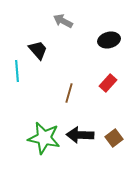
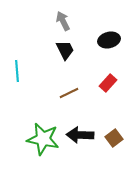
gray arrow: rotated 36 degrees clockwise
black trapezoid: moved 27 px right; rotated 15 degrees clockwise
brown line: rotated 48 degrees clockwise
green star: moved 1 px left, 1 px down
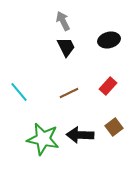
black trapezoid: moved 1 px right, 3 px up
cyan line: moved 2 px right, 21 px down; rotated 35 degrees counterclockwise
red rectangle: moved 3 px down
brown square: moved 11 px up
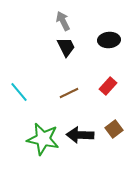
black ellipse: rotated 10 degrees clockwise
brown square: moved 2 px down
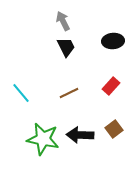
black ellipse: moved 4 px right, 1 px down
red rectangle: moved 3 px right
cyan line: moved 2 px right, 1 px down
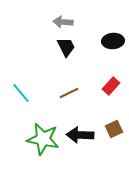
gray arrow: moved 1 px down; rotated 60 degrees counterclockwise
brown square: rotated 12 degrees clockwise
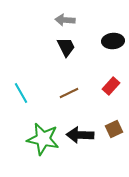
gray arrow: moved 2 px right, 2 px up
cyan line: rotated 10 degrees clockwise
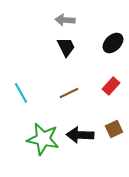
black ellipse: moved 2 px down; rotated 40 degrees counterclockwise
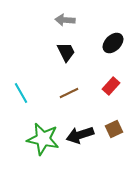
black trapezoid: moved 5 px down
black arrow: rotated 20 degrees counterclockwise
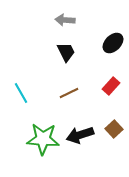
brown square: rotated 18 degrees counterclockwise
green star: rotated 8 degrees counterclockwise
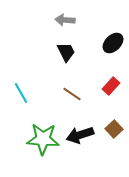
brown line: moved 3 px right, 1 px down; rotated 60 degrees clockwise
